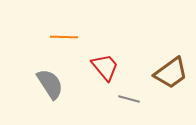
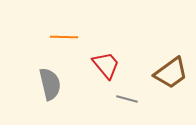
red trapezoid: moved 1 px right, 2 px up
gray semicircle: rotated 20 degrees clockwise
gray line: moved 2 px left
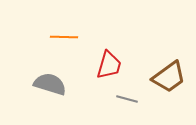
red trapezoid: moved 3 px right; rotated 56 degrees clockwise
brown trapezoid: moved 2 px left, 4 px down
gray semicircle: rotated 60 degrees counterclockwise
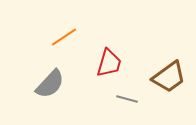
orange line: rotated 36 degrees counterclockwise
red trapezoid: moved 2 px up
gray semicircle: rotated 116 degrees clockwise
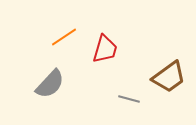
red trapezoid: moved 4 px left, 14 px up
gray line: moved 2 px right
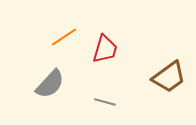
gray line: moved 24 px left, 3 px down
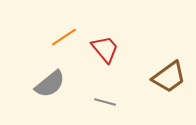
red trapezoid: rotated 56 degrees counterclockwise
gray semicircle: rotated 8 degrees clockwise
